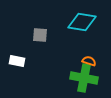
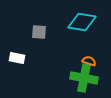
gray square: moved 1 px left, 3 px up
white rectangle: moved 3 px up
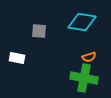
gray square: moved 1 px up
orange semicircle: moved 4 px up; rotated 144 degrees clockwise
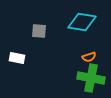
green cross: moved 7 px right
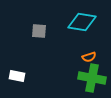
white rectangle: moved 18 px down
green cross: moved 1 px right
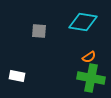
cyan diamond: moved 1 px right
orange semicircle: rotated 16 degrees counterclockwise
green cross: moved 1 px left
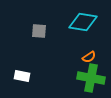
white rectangle: moved 5 px right
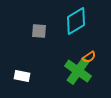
cyan diamond: moved 7 px left, 1 px up; rotated 40 degrees counterclockwise
green cross: moved 13 px left, 7 px up; rotated 24 degrees clockwise
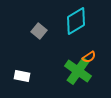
gray square: rotated 35 degrees clockwise
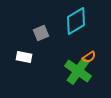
gray square: moved 2 px right, 2 px down; rotated 28 degrees clockwise
white rectangle: moved 2 px right, 19 px up
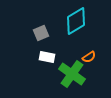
white rectangle: moved 23 px right
green cross: moved 6 px left, 3 px down
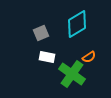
cyan diamond: moved 1 px right, 3 px down
